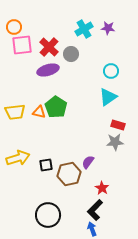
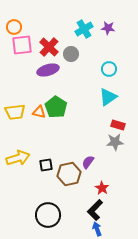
cyan circle: moved 2 px left, 2 px up
blue arrow: moved 5 px right
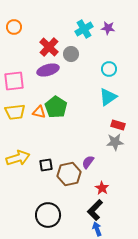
pink square: moved 8 px left, 36 px down
